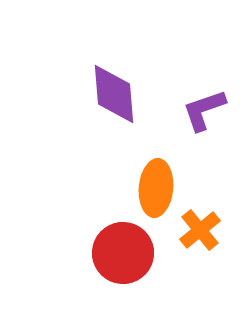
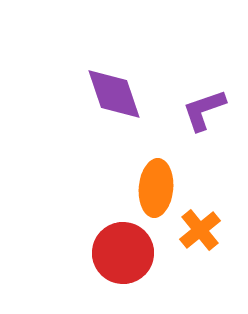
purple diamond: rotated 14 degrees counterclockwise
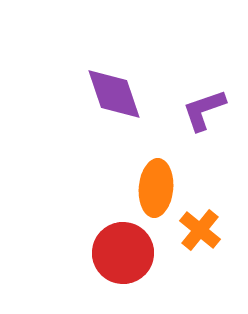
orange cross: rotated 12 degrees counterclockwise
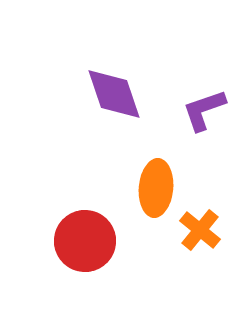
red circle: moved 38 px left, 12 px up
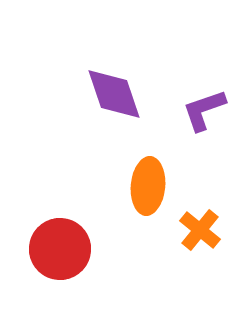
orange ellipse: moved 8 px left, 2 px up
red circle: moved 25 px left, 8 px down
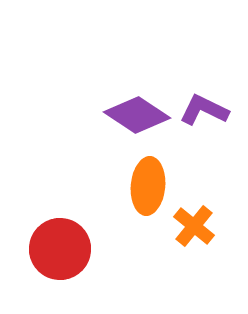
purple diamond: moved 23 px right, 21 px down; rotated 38 degrees counterclockwise
purple L-shape: rotated 45 degrees clockwise
orange cross: moved 6 px left, 4 px up
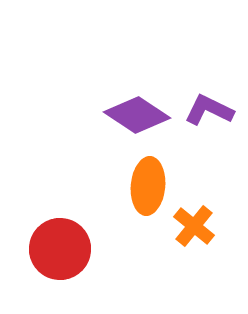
purple L-shape: moved 5 px right
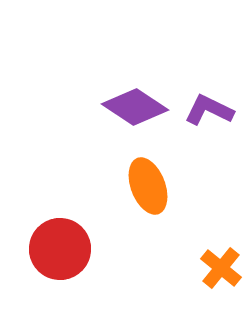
purple diamond: moved 2 px left, 8 px up
orange ellipse: rotated 26 degrees counterclockwise
orange cross: moved 27 px right, 42 px down
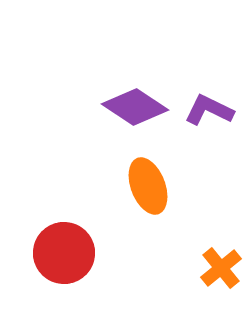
red circle: moved 4 px right, 4 px down
orange cross: rotated 12 degrees clockwise
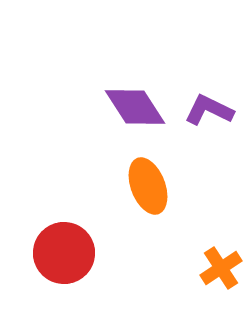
purple diamond: rotated 24 degrees clockwise
orange cross: rotated 6 degrees clockwise
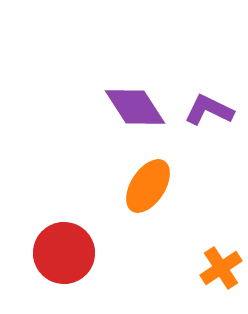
orange ellipse: rotated 54 degrees clockwise
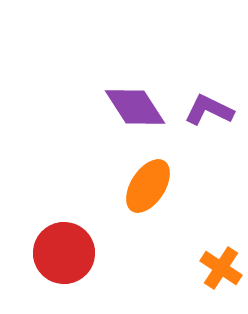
orange cross: rotated 24 degrees counterclockwise
